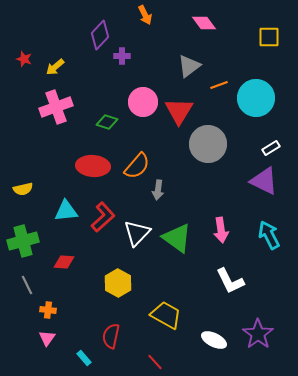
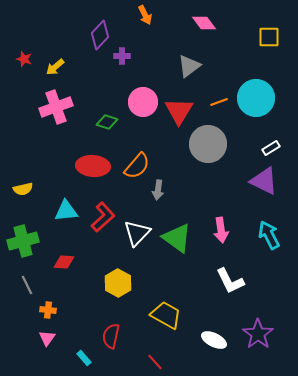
orange line: moved 17 px down
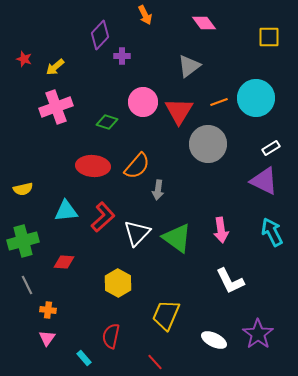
cyan arrow: moved 3 px right, 3 px up
yellow trapezoid: rotated 96 degrees counterclockwise
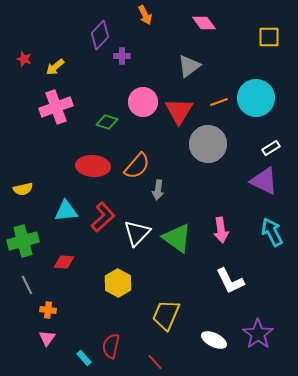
red semicircle: moved 10 px down
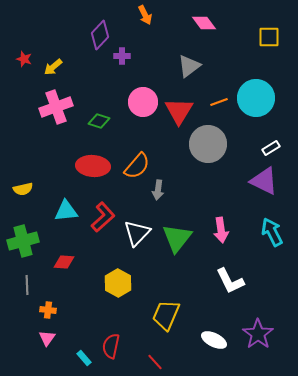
yellow arrow: moved 2 px left
green diamond: moved 8 px left, 1 px up
green triangle: rotated 32 degrees clockwise
gray line: rotated 24 degrees clockwise
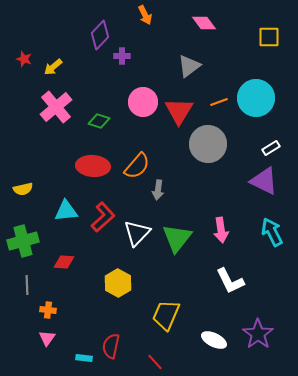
pink cross: rotated 20 degrees counterclockwise
cyan rectangle: rotated 42 degrees counterclockwise
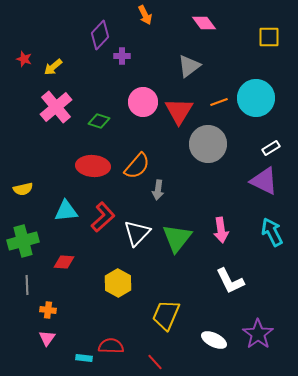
red semicircle: rotated 80 degrees clockwise
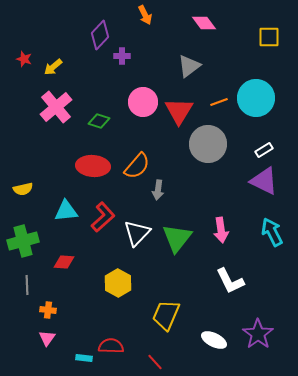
white rectangle: moved 7 px left, 2 px down
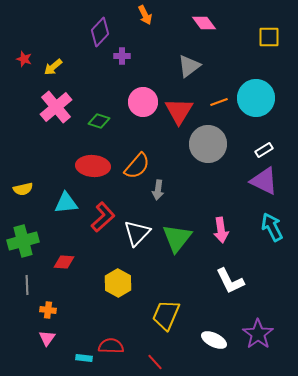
purple diamond: moved 3 px up
cyan triangle: moved 8 px up
cyan arrow: moved 5 px up
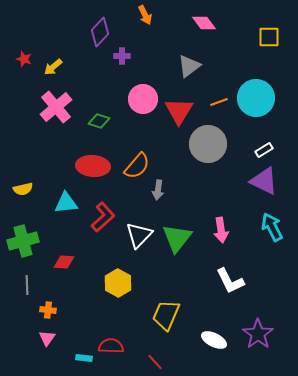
pink circle: moved 3 px up
white triangle: moved 2 px right, 2 px down
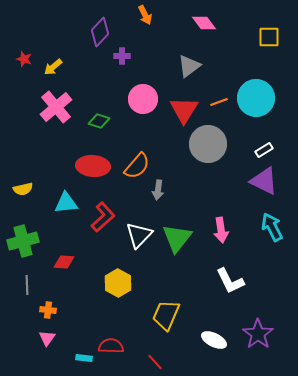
red triangle: moved 5 px right, 1 px up
